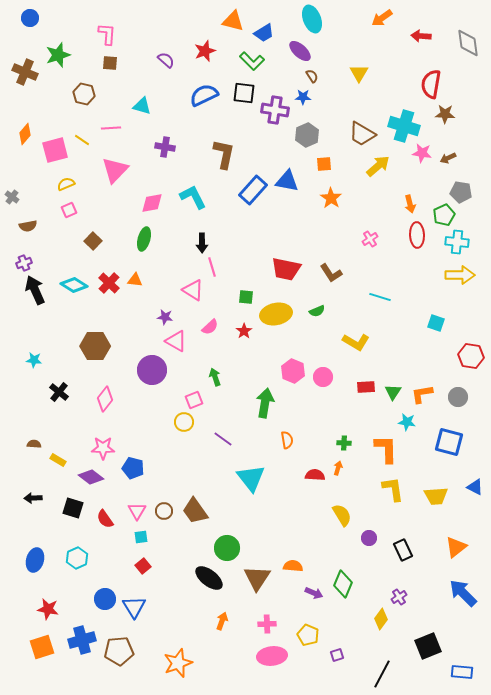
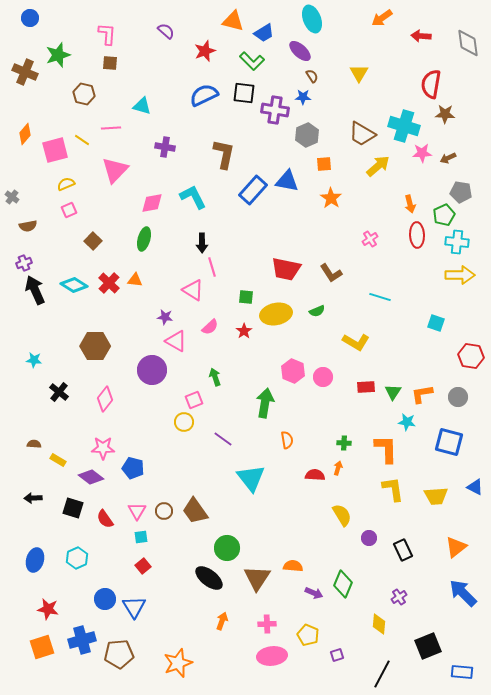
purple semicircle at (166, 60): moved 29 px up
pink star at (422, 153): rotated 12 degrees counterclockwise
yellow diamond at (381, 619): moved 2 px left, 5 px down; rotated 30 degrees counterclockwise
brown pentagon at (119, 651): moved 3 px down
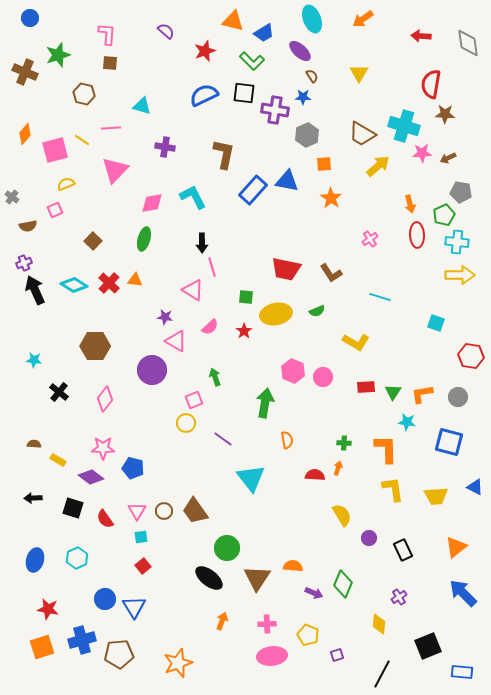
orange arrow at (382, 18): moved 19 px left, 1 px down
pink square at (69, 210): moved 14 px left
yellow circle at (184, 422): moved 2 px right, 1 px down
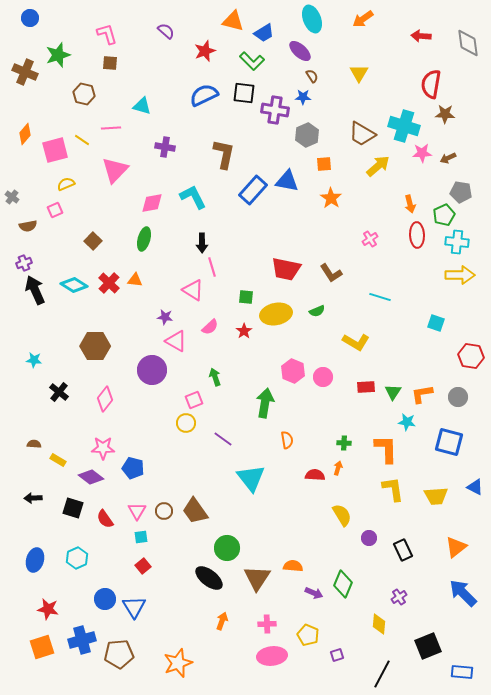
pink L-shape at (107, 34): rotated 20 degrees counterclockwise
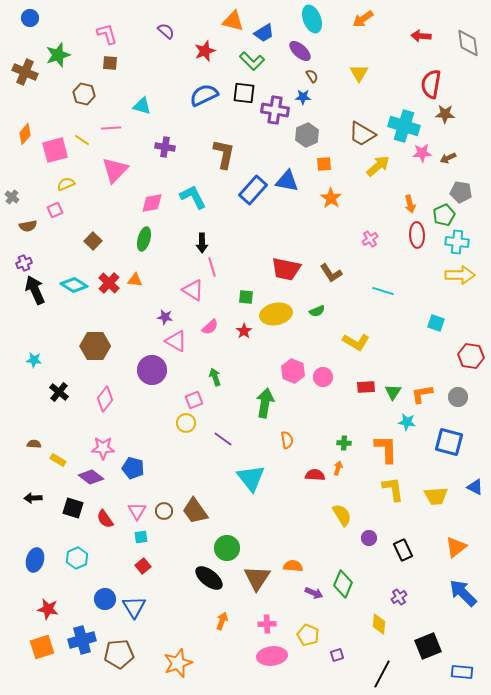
cyan line at (380, 297): moved 3 px right, 6 px up
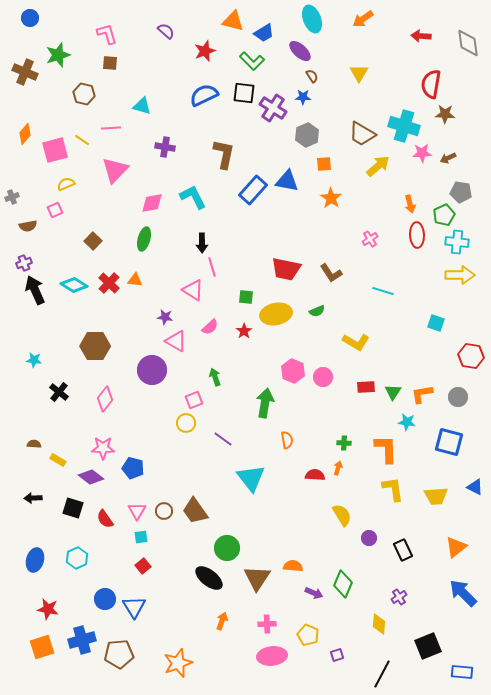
purple cross at (275, 110): moved 2 px left, 2 px up; rotated 24 degrees clockwise
gray cross at (12, 197): rotated 32 degrees clockwise
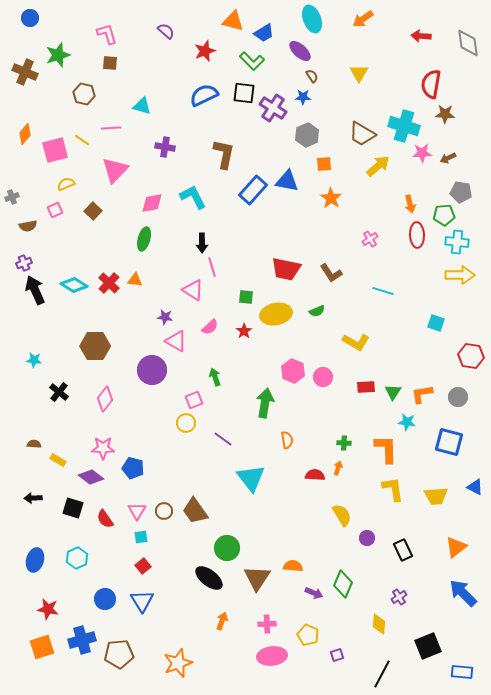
green pentagon at (444, 215): rotated 20 degrees clockwise
brown square at (93, 241): moved 30 px up
purple circle at (369, 538): moved 2 px left
blue triangle at (134, 607): moved 8 px right, 6 px up
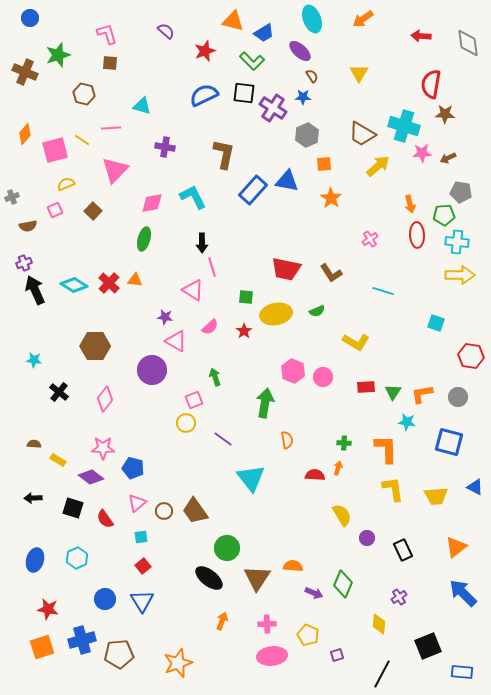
pink triangle at (137, 511): moved 8 px up; rotated 18 degrees clockwise
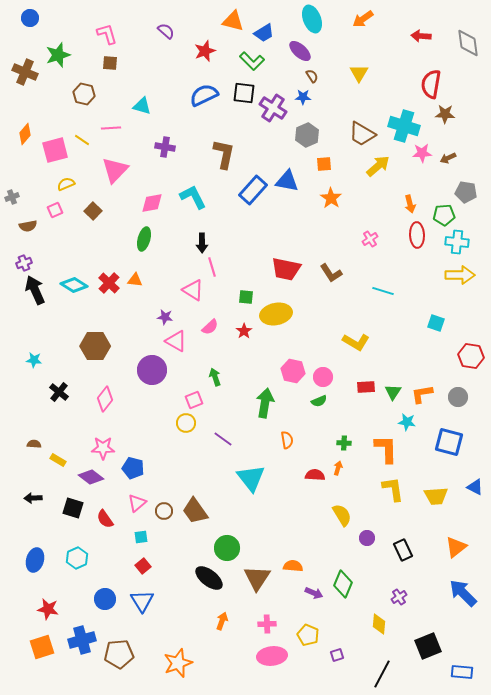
gray pentagon at (461, 192): moved 5 px right
green semicircle at (317, 311): moved 2 px right, 90 px down
pink hexagon at (293, 371): rotated 10 degrees counterclockwise
